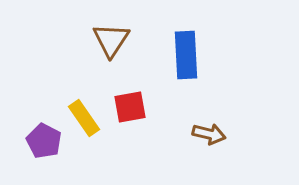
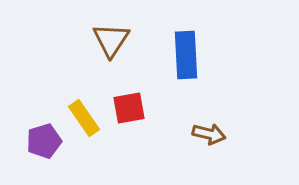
red square: moved 1 px left, 1 px down
purple pentagon: rotated 28 degrees clockwise
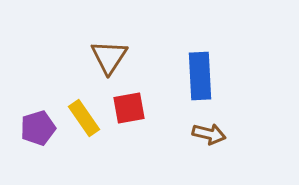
brown triangle: moved 2 px left, 17 px down
blue rectangle: moved 14 px right, 21 px down
purple pentagon: moved 6 px left, 13 px up
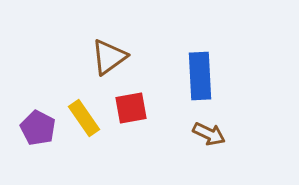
brown triangle: rotated 21 degrees clockwise
red square: moved 2 px right
purple pentagon: rotated 28 degrees counterclockwise
brown arrow: rotated 12 degrees clockwise
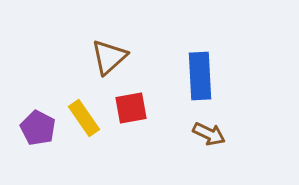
brown triangle: rotated 6 degrees counterclockwise
